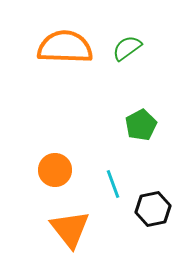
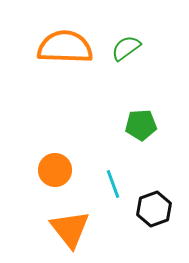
green semicircle: moved 1 px left
green pentagon: rotated 24 degrees clockwise
black hexagon: moved 1 px right; rotated 8 degrees counterclockwise
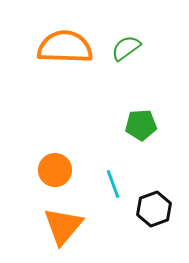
orange triangle: moved 7 px left, 3 px up; rotated 18 degrees clockwise
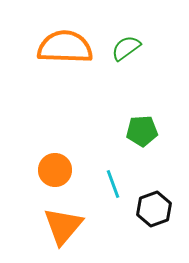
green pentagon: moved 1 px right, 6 px down
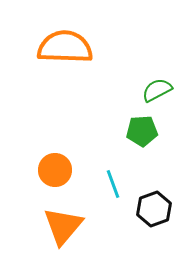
green semicircle: moved 31 px right, 42 px down; rotated 8 degrees clockwise
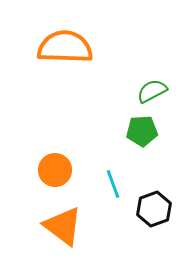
green semicircle: moved 5 px left, 1 px down
orange triangle: rotated 33 degrees counterclockwise
